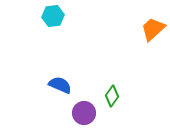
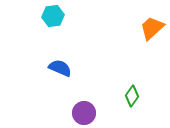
orange trapezoid: moved 1 px left, 1 px up
blue semicircle: moved 17 px up
green diamond: moved 20 px right
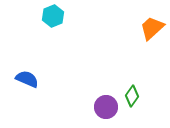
cyan hexagon: rotated 15 degrees counterclockwise
blue semicircle: moved 33 px left, 11 px down
purple circle: moved 22 px right, 6 px up
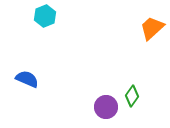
cyan hexagon: moved 8 px left
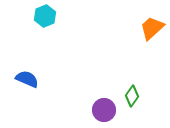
purple circle: moved 2 px left, 3 px down
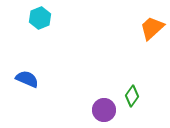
cyan hexagon: moved 5 px left, 2 px down
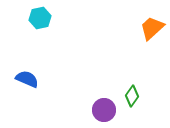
cyan hexagon: rotated 10 degrees clockwise
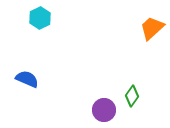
cyan hexagon: rotated 15 degrees counterclockwise
